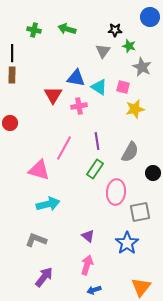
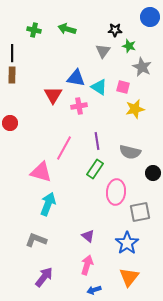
gray semicircle: rotated 75 degrees clockwise
pink triangle: moved 2 px right, 2 px down
cyan arrow: rotated 55 degrees counterclockwise
orange triangle: moved 12 px left, 10 px up
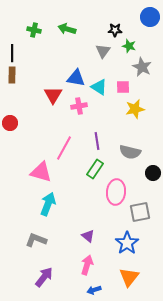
pink square: rotated 16 degrees counterclockwise
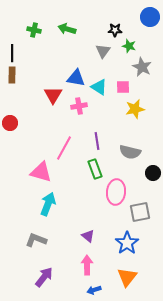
green rectangle: rotated 54 degrees counterclockwise
pink arrow: rotated 18 degrees counterclockwise
orange triangle: moved 2 px left
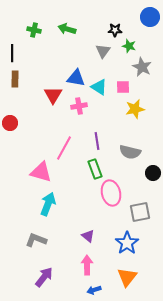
brown rectangle: moved 3 px right, 4 px down
pink ellipse: moved 5 px left, 1 px down; rotated 20 degrees counterclockwise
